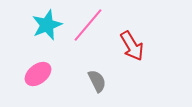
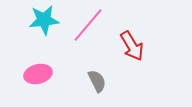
cyan star: moved 3 px left, 5 px up; rotated 16 degrees clockwise
pink ellipse: rotated 24 degrees clockwise
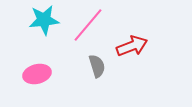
red arrow: rotated 80 degrees counterclockwise
pink ellipse: moved 1 px left
gray semicircle: moved 15 px up; rotated 10 degrees clockwise
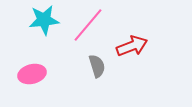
pink ellipse: moved 5 px left
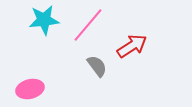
red arrow: rotated 12 degrees counterclockwise
gray semicircle: rotated 20 degrees counterclockwise
pink ellipse: moved 2 px left, 15 px down
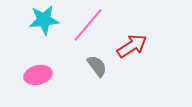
pink ellipse: moved 8 px right, 14 px up
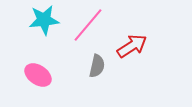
gray semicircle: rotated 50 degrees clockwise
pink ellipse: rotated 48 degrees clockwise
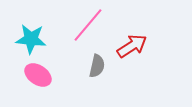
cyan star: moved 13 px left, 19 px down; rotated 12 degrees clockwise
